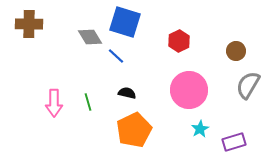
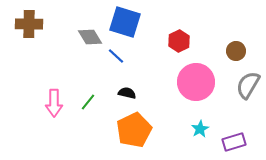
pink circle: moved 7 px right, 8 px up
green line: rotated 54 degrees clockwise
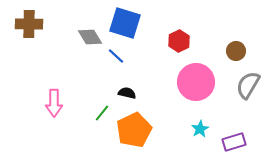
blue square: moved 1 px down
green line: moved 14 px right, 11 px down
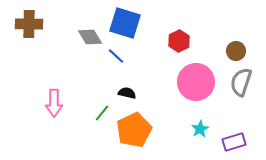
gray semicircle: moved 7 px left, 3 px up; rotated 12 degrees counterclockwise
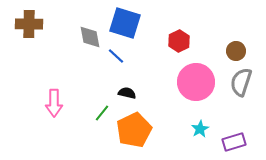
gray diamond: rotated 20 degrees clockwise
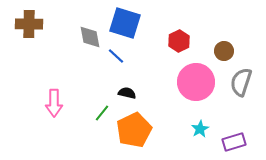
brown circle: moved 12 px left
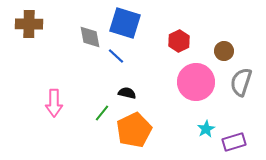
cyan star: moved 6 px right
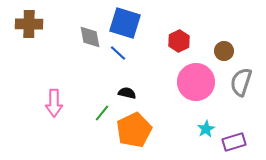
blue line: moved 2 px right, 3 px up
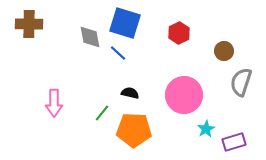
red hexagon: moved 8 px up
pink circle: moved 12 px left, 13 px down
black semicircle: moved 3 px right
orange pentagon: rotated 28 degrees clockwise
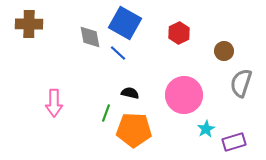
blue square: rotated 12 degrees clockwise
gray semicircle: moved 1 px down
green line: moved 4 px right; rotated 18 degrees counterclockwise
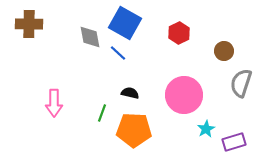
green line: moved 4 px left
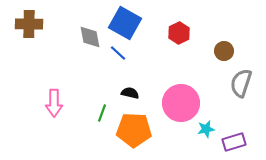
pink circle: moved 3 px left, 8 px down
cyan star: rotated 18 degrees clockwise
